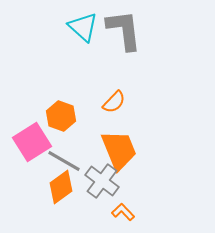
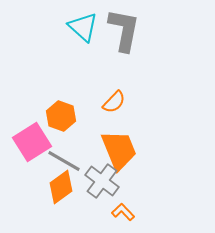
gray L-shape: rotated 18 degrees clockwise
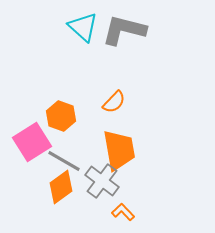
gray L-shape: rotated 87 degrees counterclockwise
orange trapezoid: rotated 12 degrees clockwise
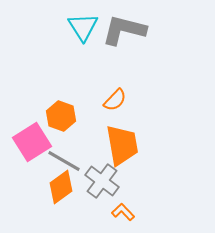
cyan triangle: rotated 16 degrees clockwise
orange semicircle: moved 1 px right, 2 px up
orange trapezoid: moved 3 px right, 5 px up
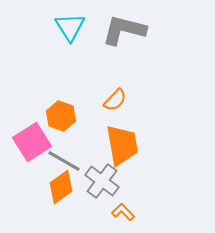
cyan triangle: moved 13 px left
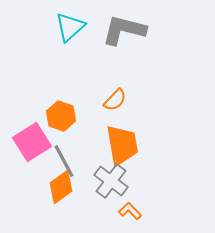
cyan triangle: rotated 20 degrees clockwise
gray line: rotated 32 degrees clockwise
gray cross: moved 9 px right
orange L-shape: moved 7 px right, 1 px up
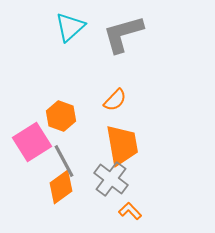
gray L-shape: moved 1 px left, 4 px down; rotated 30 degrees counterclockwise
gray cross: moved 2 px up
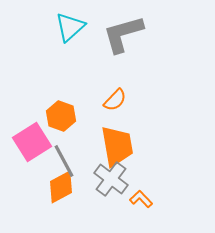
orange trapezoid: moved 5 px left, 1 px down
orange diamond: rotated 8 degrees clockwise
orange L-shape: moved 11 px right, 12 px up
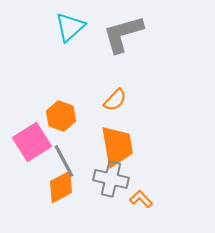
gray cross: rotated 24 degrees counterclockwise
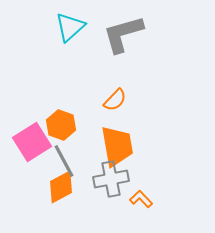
orange hexagon: moved 9 px down
gray cross: rotated 24 degrees counterclockwise
